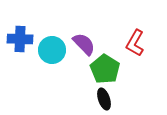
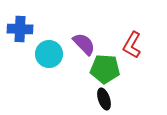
blue cross: moved 10 px up
red L-shape: moved 3 px left, 2 px down
cyan circle: moved 3 px left, 4 px down
green pentagon: rotated 28 degrees counterclockwise
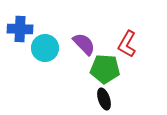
red L-shape: moved 5 px left, 1 px up
cyan circle: moved 4 px left, 6 px up
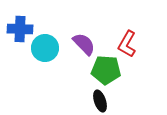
green pentagon: moved 1 px right, 1 px down
black ellipse: moved 4 px left, 2 px down
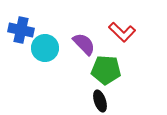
blue cross: moved 1 px right, 1 px down; rotated 10 degrees clockwise
red L-shape: moved 5 px left, 12 px up; rotated 76 degrees counterclockwise
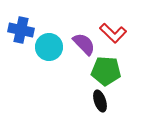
red L-shape: moved 9 px left, 1 px down
cyan circle: moved 4 px right, 1 px up
green pentagon: moved 1 px down
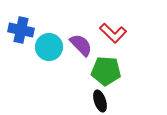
purple semicircle: moved 3 px left, 1 px down
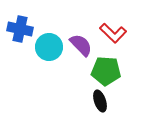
blue cross: moved 1 px left, 1 px up
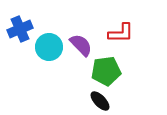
blue cross: rotated 35 degrees counterclockwise
red L-shape: moved 8 px right; rotated 44 degrees counterclockwise
green pentagon: rotated 12 degrees counterclockwise
black ellipse: rotated 25 degrees counterclockwise
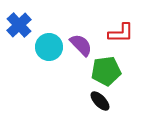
blue cross: moved 1 px left, 4 px up; rotated 20 degrees counterclockwise
